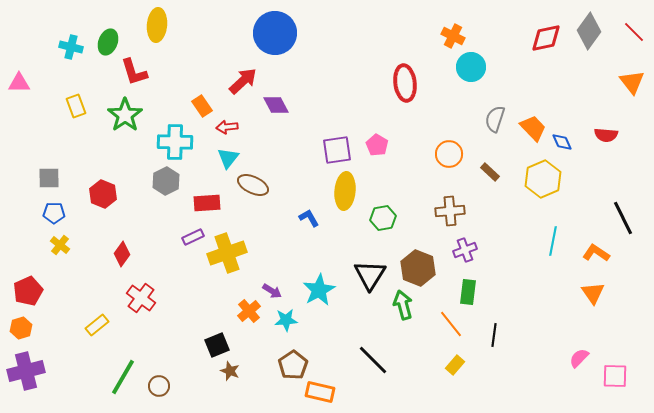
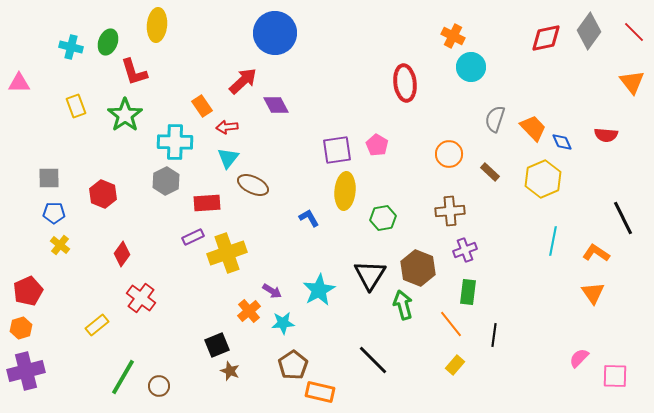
cyan star at (286, 320): moved 3 px left, 3 px down
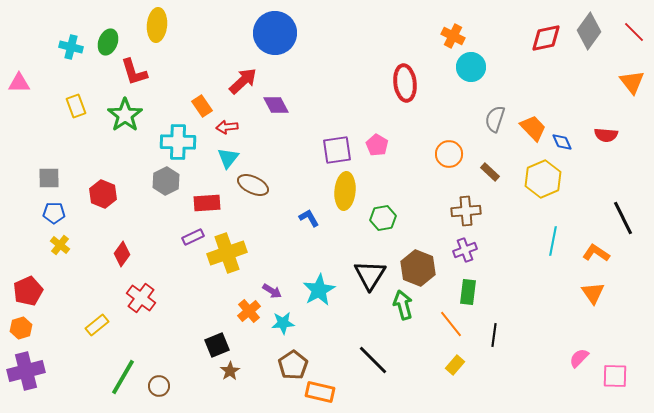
cyan cross at (175, 142): moved 3 px right
brown cross at (450, 211): moved 16 px right
brown star at (230, 371): rotated 18 degrees clockwise
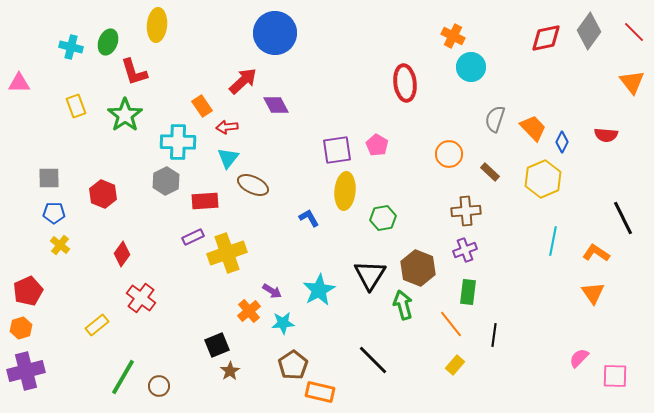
blue diamond at (562, 142): rotated 50 degrees clockwise
red rectangle at (207, 203): moved 2 px left, 2 px up
